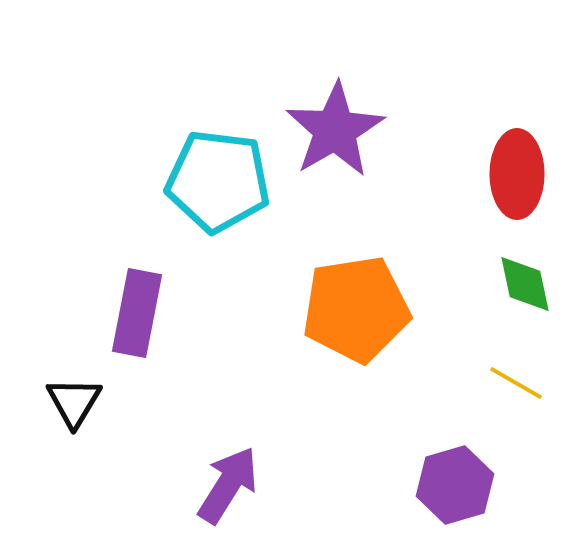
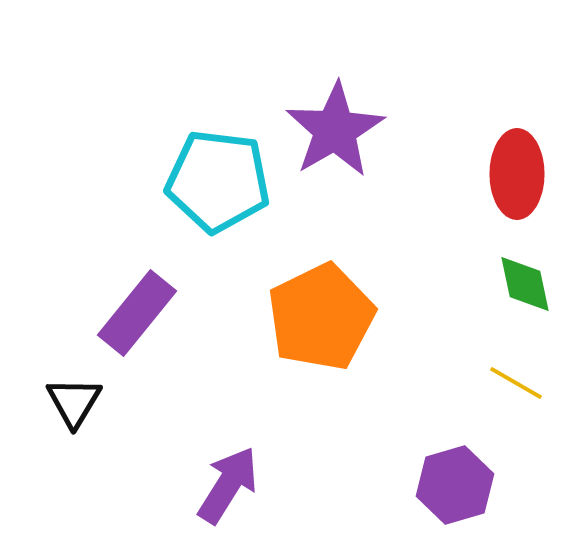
orange pentagon: moved 35 px left, 8 px down; rotated 17 degrees counterclockwise
purple rectangle: rotated 28 degrees clockwise
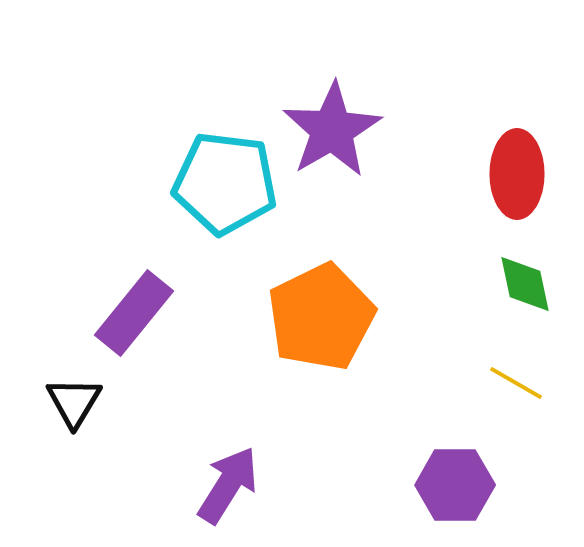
purple star: moved 3 px left
cyan pentagon: moved 7 px right, 2 px down
purple rectangle: moved 3 px left
purple hexagon: rotated 16 degrees clockwise
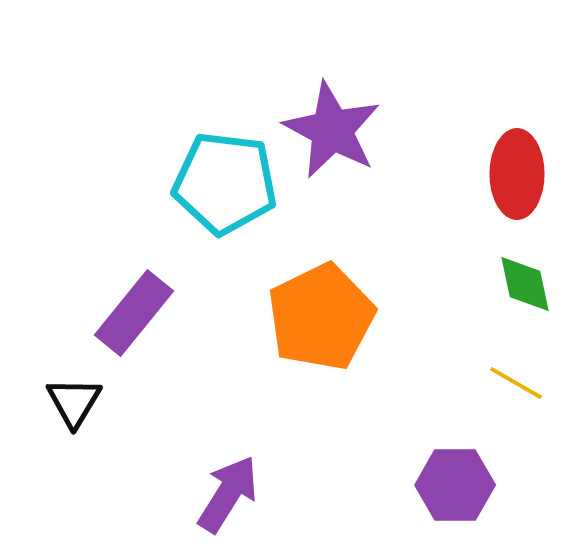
purple star: rotated 14 degrees counterclockwise
purple arrow: moved 9 px down
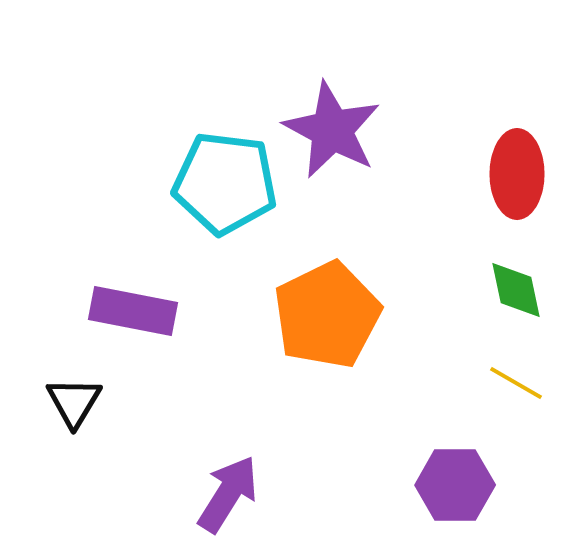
green diamond: moved 9 px left, 6 px down
purple rectangle: moved 1 px left, 2 px up; rotated 62 degrees clockwise
orange pentagon: moved 6 px right, 2 px up
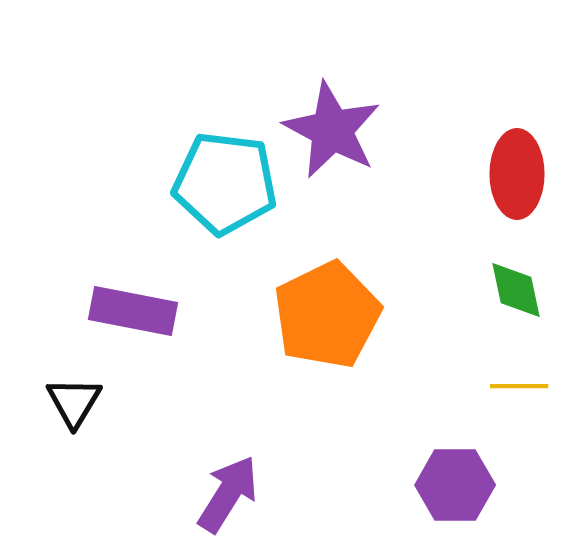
yellow line: moved 3 px right, 3 px down; rotated 30 degrees counterclockwise
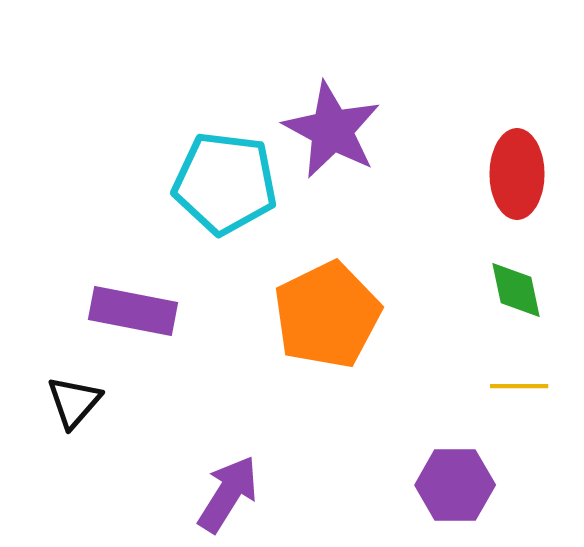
black triangle: rotated 10 degrees clockwise
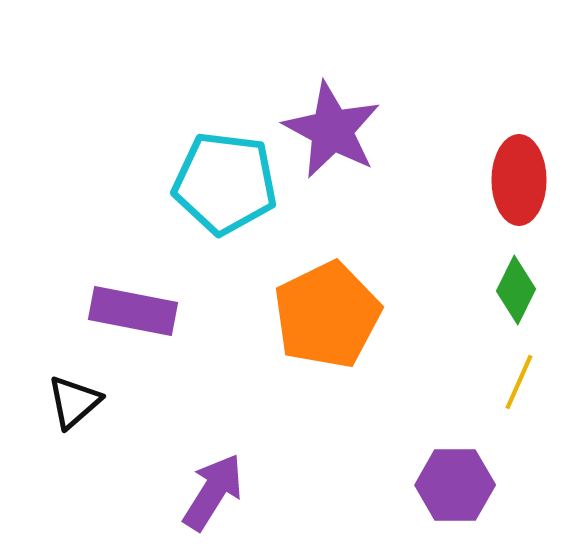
red ellipse: moved 2 px right, 6 px down
green diamond: rotated 38 degrees clockwise
yellow line: moved 4 px up; rotated 66 degrees counterclockwise
black triangle: rotated 8 degrees clockwise
purple arrow: moved 15 px left, 2 px up
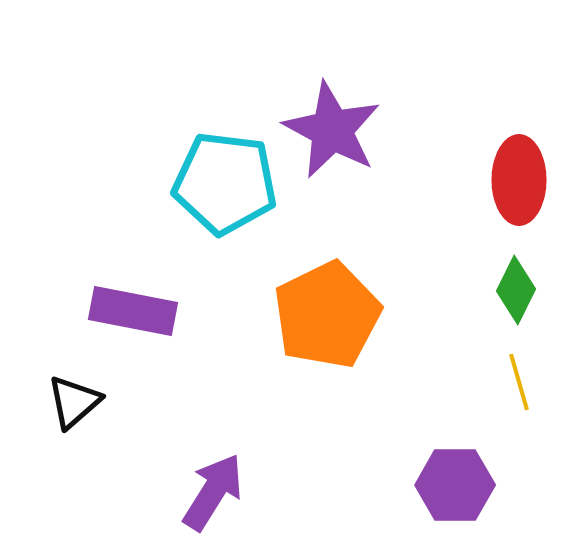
yellow line: rotated 40 degrees counterclockwise
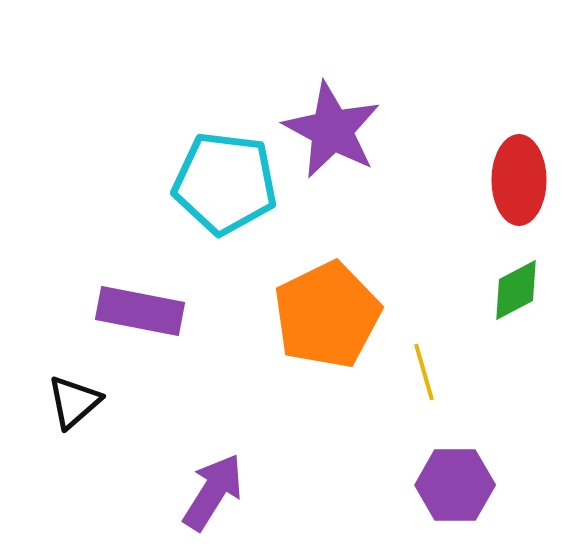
green diamond: rotated 36 degrees clockwise
purple rectangle: moved 7 px right
yellow line: moved 95 px left, 10 px up
